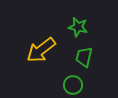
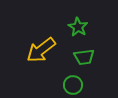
green star: rotated 18 degrees clockwise
green trapezoid: rotated 110 degrees counterclockwise
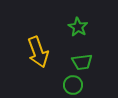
yellow arrow: moved 3 px left, 2 px down; rotated 72 degrees counterclockwise
green trapezoid: moved 2 px left, 5 px down
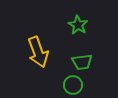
green star: moved 2 px up
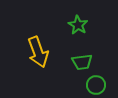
green circle: moved 23 px right
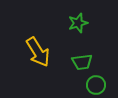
green star: moved 2 px up; rotated 24 degrees clockwise
yellow arrow: rotated 12 degrees counterclockwise
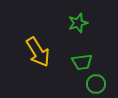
green circle: moved 1 px up
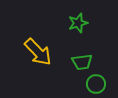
yellow arrow: rotated 12 degrees counterclockwise
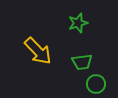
yellow arrow: moved 1 px up
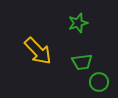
green circle: moved 3 px right, 2 px up
